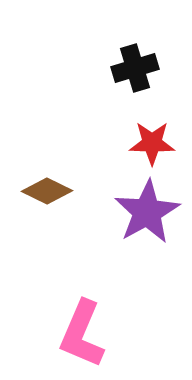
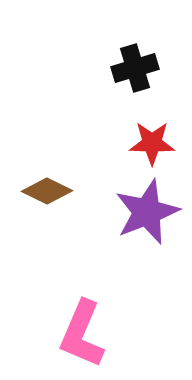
purple star: rotated 8 degrees clockwise
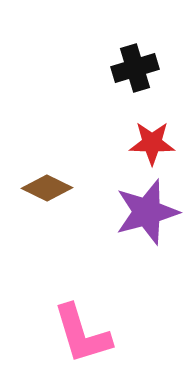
brown diamond: moved 3 px up
purple star: rotated 6 degrees clockwise
pink L-shape: rotated 40 degrees counterclockwise
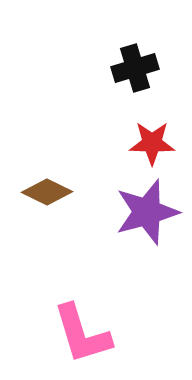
brown diamond: moved 4 px down
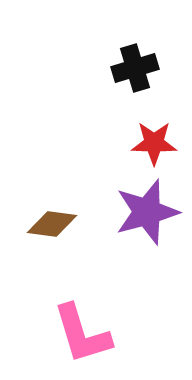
red star: moved 2 px right
brown diamond: moved 5 px right, 32 px down; rotated 18 degrees counterclockwise
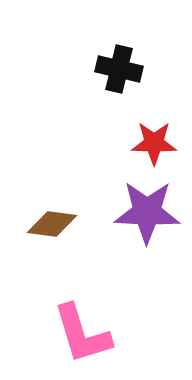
black cross: moved 16 px left, 1 px down; rotated 30 degrees clockwise
purple star: rotated 18 degrees clockwise
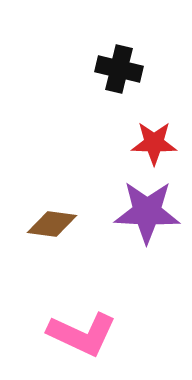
pink L-shape: rotated 48 degrees counterclockwise
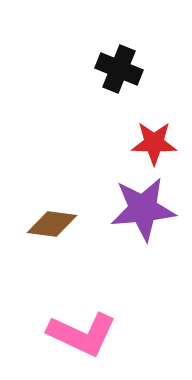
black cross: rotated 9 degrees clockwise
purple star: moved 4 px left, 3 px up; rotated 8 degrees counterclockwise
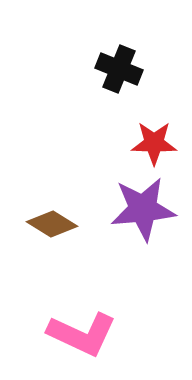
brown diamond: rotated 24 degrees clockwise
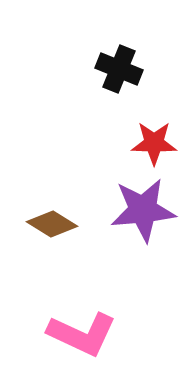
purple star: moved 1 px down
